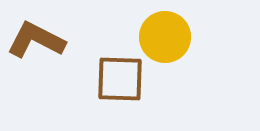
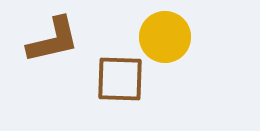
brown L-shape: moved 17 px right; rotated 140 degrees clockwise
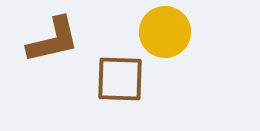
yellow circle: moved 5 px up
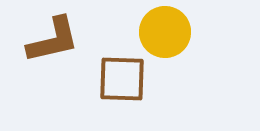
brown square: moved 2 px right
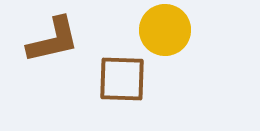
yellow circle: moved 2 px up
